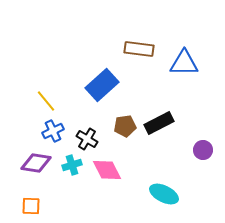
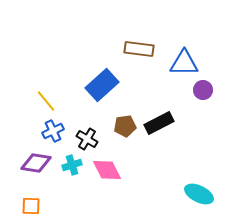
purple circle: moved 60 px up
cyan ellipse: moved 35 px right
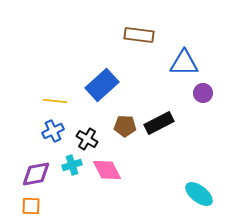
brown rectangle: moved 14 px up
purple circle: moved 3 px down
yellow line: moved 9 px right; rotated 45 degrees counterclockwise
brown pentagon: rotated 10 degrees clockwise
purple diamond: moved 11 px down; rotated 20 degrees counterclockwise
cyan ellipse: rotated 12 degrees clockwise
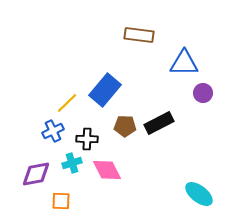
blue rectangle: moved 3 px right, 5 px down; rotated 8 degrees counterclockwise
yellow line: moved 12 px right, 2 px down; rotated 50 degrees counterclockwise
black cross: rotated 30 degrees counterclockwise
cyan cross: moved 2 px up
orange square: moved 30 px right, 5 px up
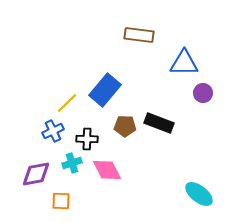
black rectangle: rotated 48 degrees clockwise
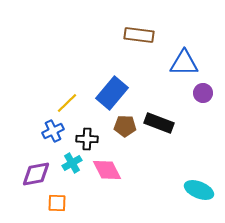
blue rectangle: moved 7 px right, 3 px down
cyan cross: rotated 12 degrees counterclockwise
cyan ellipse: moved 4 px up; rotated 16 degrees counterclockwise
orange square: moved 4 px left, 2 px down
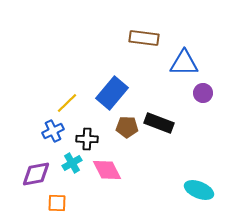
brown rectangle: moved 5 px right, 3 px down
brown pentagon: moved 2 px right, 1 px down
